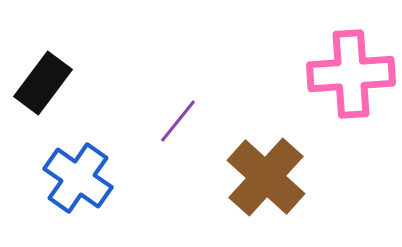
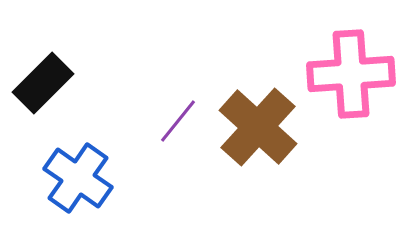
black rectangle: rotated 8 degrees clockwise
brown cross: moved 8 px left, 50 px up
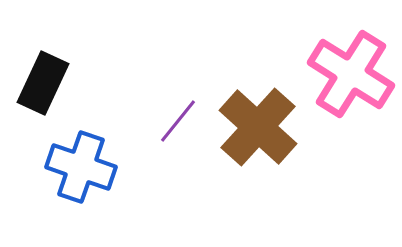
pink cross: rotated 36 degrees clockwise
black rectangle: rotated 20 degrees counterclockwise
blue cross: moved 3 px right, 11 px up; rotated 16 degrees counterclockwise
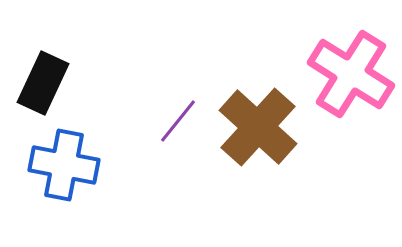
blue cross: moved 17 px left, 2 px up; rotated 8 degrees counterclockwise
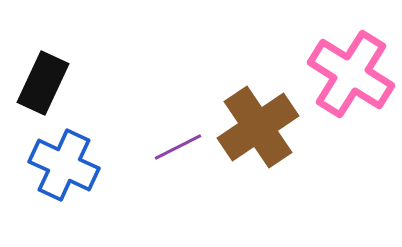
purple line: moved 26 px down; rotated 24 degrees clockwise
brown cross: rotated 14 degrees clockwise
blue cross: rotated 14 degrees clockwise
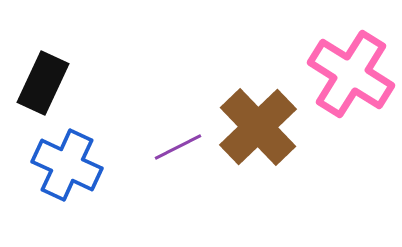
brown cross: rotated 10 degrees counterclockwise
blue cross: moved 3 px right
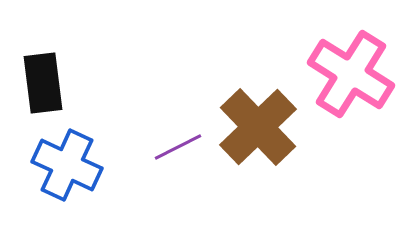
black rectangle: rotated 32 degrees counterclockwise
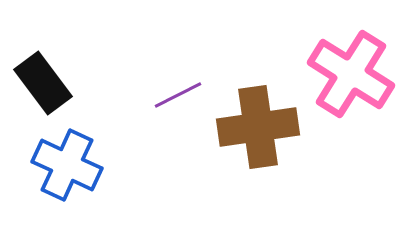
black rectangle: rotated 30 degrees counterclockwise
brown cross: rotated 36 degrees clockwise
purple line: moved 52 px up
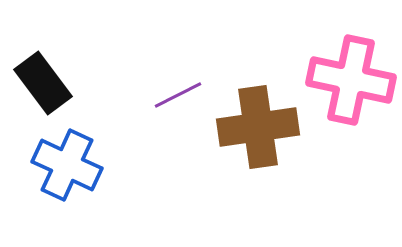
pink cross: moved 6 px down; rotated 20 degrees counterclockwise
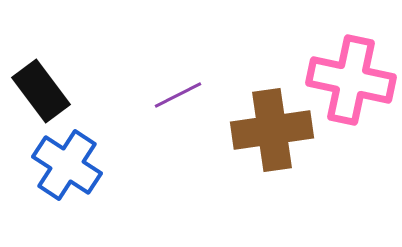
black rectangle: moved 2 px left, 8 px down
brown cross: moved 14 px right, 3 px down
blue cross: rotated 8 degrees clockwise
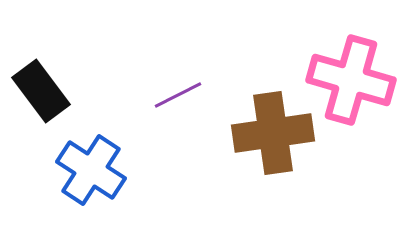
pink cross: rotated 4 degrees clockwise
brown cross: moved 1 px right, 3 px down
blue cross: moved 24 px right, 5 px down
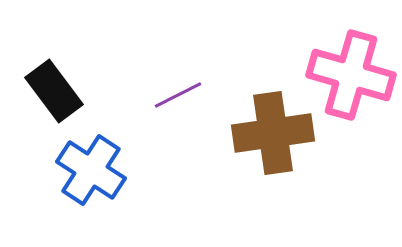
pink cross: moved 5 px up
black rectangle: moved 13 px right
